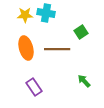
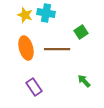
yellow star: rotated 21 degrees clockwise
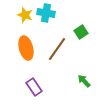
brown line: rotated 55 degrees counterclockwise
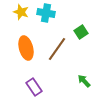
yellow star: moved 4 px left, 3 px up
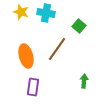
green square: moved 2 px left, 6 px up; rotated 16 degrees counterclockwise
orange ellipse: moved 8 px down
green arrow: rotated 48 degrees clockwise
purple rectangle: moved 1 px left; rotated 42 degrees clockwise
